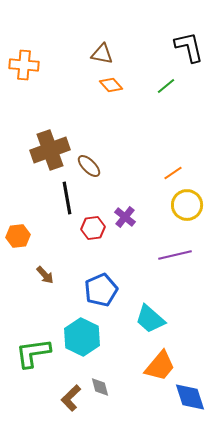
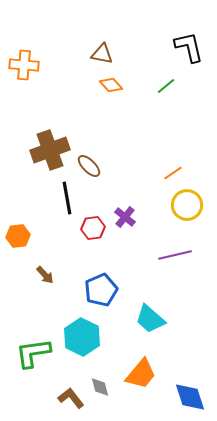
orange trapezoid: moved 19 px left, 8 px down
brown L-shape: rotated 96 degrees clockwise
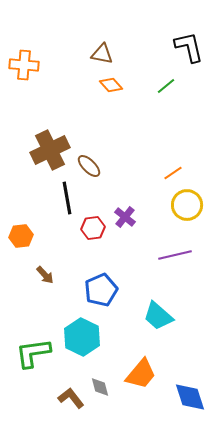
brown cross: rotated 6 degrees counterclockwise
orange hexagon: moved 3 px right
cyan trapezoid: moved 8 px right, 3 px up
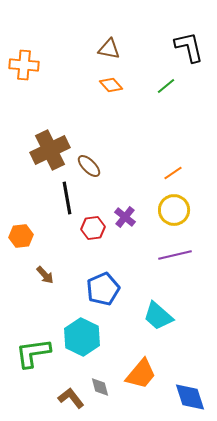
brown triangle: moved 7 px right, 5 px up
yellow circle: moved 13 px left, 5 px down
blue pentagon: moved 2 px right, 1 px up
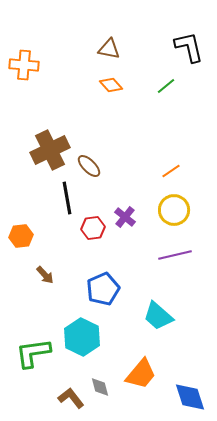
orange line: moved 2 px left, 2 px up
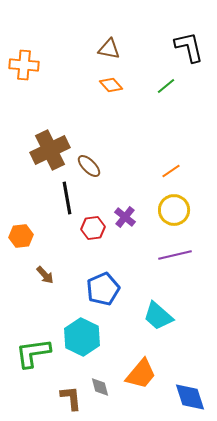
brown L-shape: rotated 32 degrees clockwise
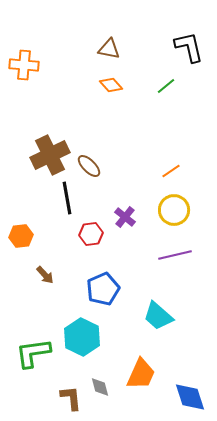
brown cross: moved 5 px down
red hexagon: moved 2 px left, 6 px down
orange trapezoid: rotated 16 degrees counterclockwise
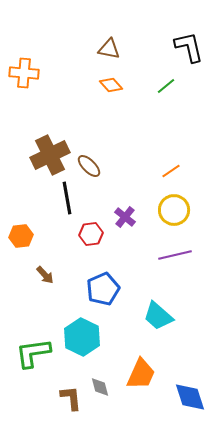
orange cross: moved 8 px down
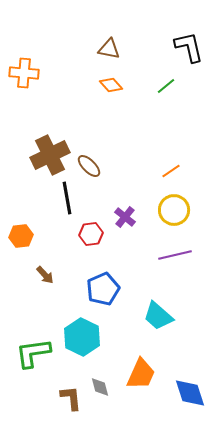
blue diamond: moved 4 px up
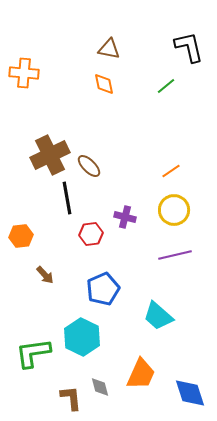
orange diamond: moved 7 px left, 1 px up; rotated 30 degrees clockwise
purple cross: rotated 25 degrees counterclockwise
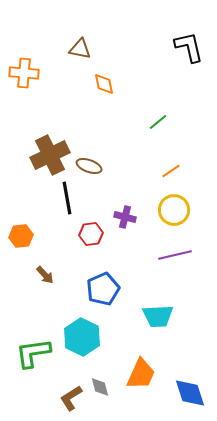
brown triangle: moved 29 px left
green line: moved 8 px left, 36 px down
brown ellipse: rotated 25 degrees counterclockwise
cyan trapezoid: rotated 44 degrees counterclockwise
brown L-shape: rotated 116 degrees counterclockwise
